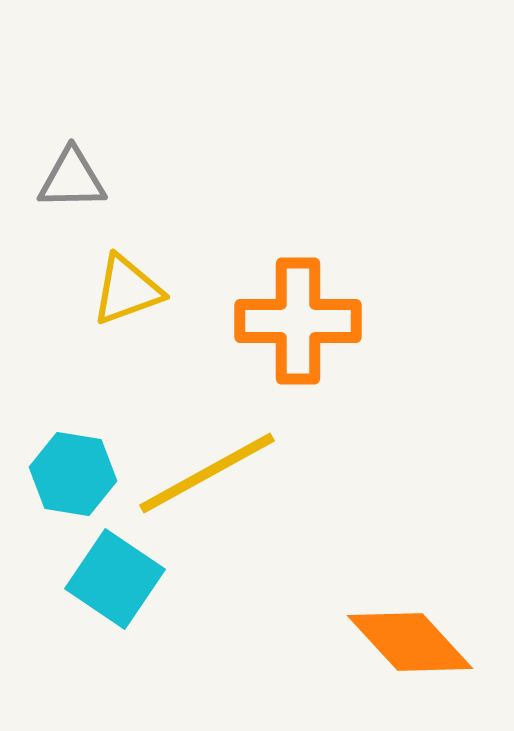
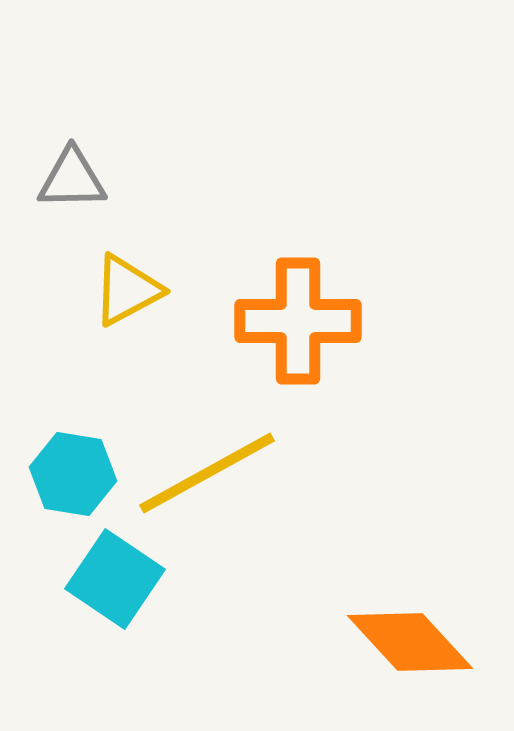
yellow triangle: rotated 8 degrees counterclockwise
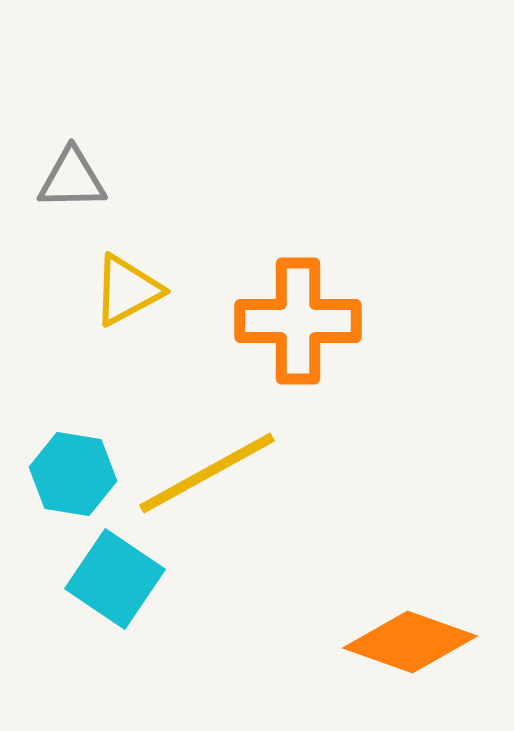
orange diamond: rotated 28 degrees counterclockwise
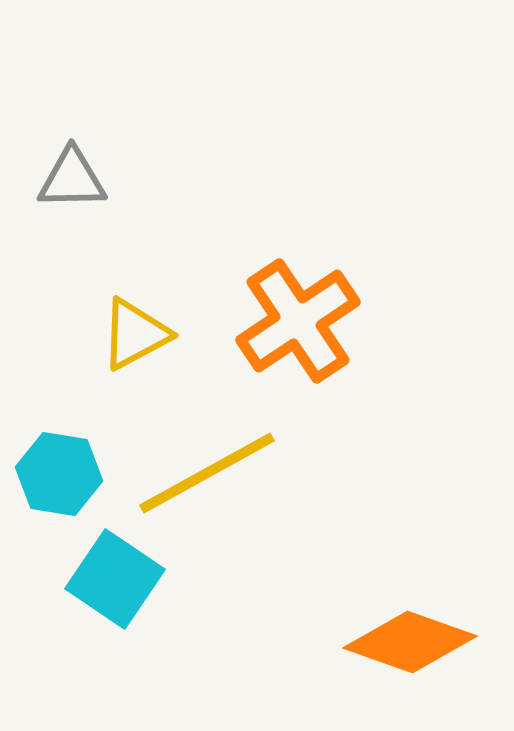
yellow triangle: moved 8 px right, 44 px down
orange cross: rotated 34 degrees counterclockwise
cyan hexagon: moved 14 px left
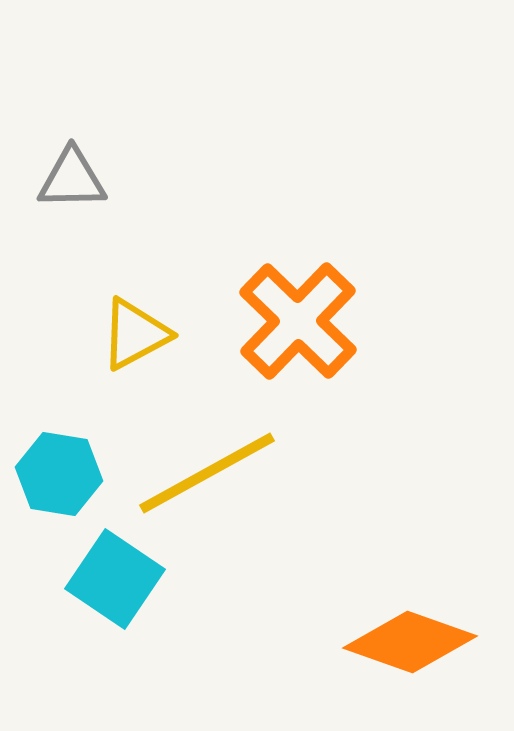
orange cross: rotated 12 degrees counterclockwise
